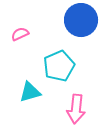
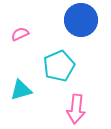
cyan triangle: moved 9 px left, 2 px up
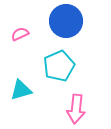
blue circle: moved 15 px left, 1 px down
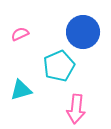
blue circle: moved 17 px right, 11 px down
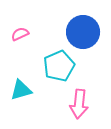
pink arrow: moved 3 px right, 5 px up
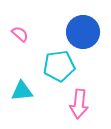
pink semicircle: rotated 66 degrees clockwise
cyan pentagon: rotated 16 degrees clockwise
cyan triangle: moved 1 px right, 1 px down; rotated 10 degrees clockwise
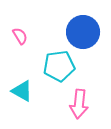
pink semicircle: moved 2 px down; rotated 18 degrees clockwise
cyan triangle: rotated 35 degrees clockwise
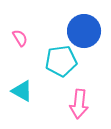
blue circle: moved 1 px right, 1 px up
pink semicircle: moved 2 px down
cyan pentagon: moved 2 px right, 5 px up
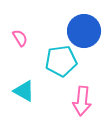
cyan triangle: moved 2 px right
pink arrow: moved 3 px right, 3 px up
